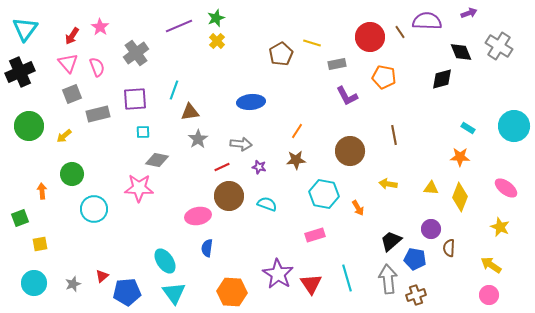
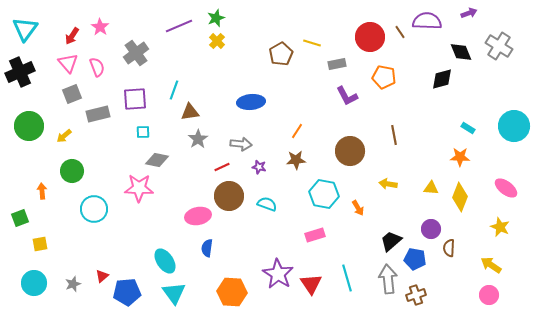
green circle at (72, 174): moved 3 px up
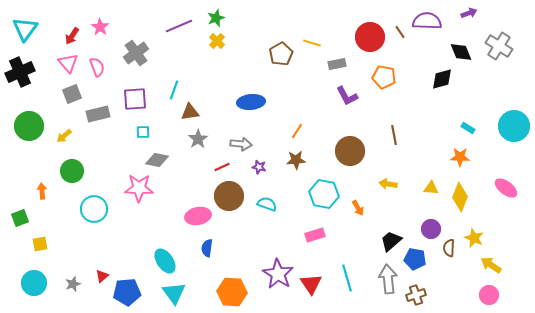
yellow star at (500, 227): moved 26 px left, 11 px down
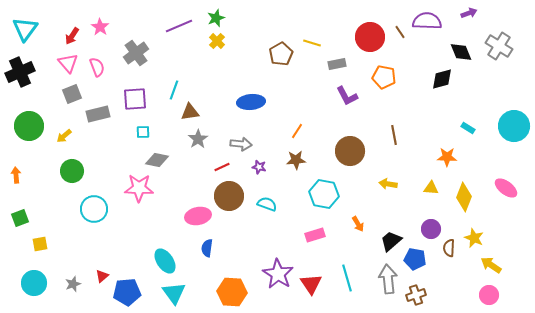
orange star at (460, 157): moved 13 px left
orange arrow at (42, 191): moved 26 px left, 16 px up
yellow diamond at (460, 197): moved 4 px right
orange arrow at (358, 208): moved 16 px down
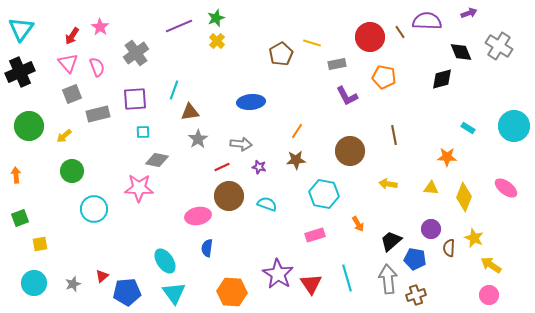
cyan triangle at (25, 29): moved 4 px left
